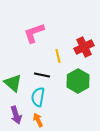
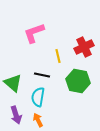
green hexagon: rotated 20 degrees counterclockwise
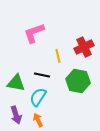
green triangle: moved 3 px right; rotated 30 degrees counterclockwise
cyan semicircle: rotated 24 degrees clockwise
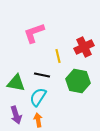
orange arrow: rotated 16 degrees clockwise
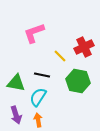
yellow line: moved 2 px right; rotated 32 degrees counterclockwise
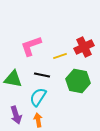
pink L-shape: moved 3 px left, 13 px down
yellow line: rotated 64 degrees counterclockwise
green triangle: moved 3 px left, 4 px up
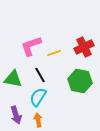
yellow line: moved 6 px left, 3 px up
black line: moved 2 px left; rotated 49 degrees clockwise
green hexagon: moved 2 px right
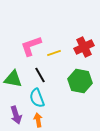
cyan semicircle: moved 1 px left, 1 px down; rotated 54 degrees counterclockwise
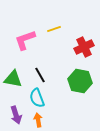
pink L-shape: moved 6 px left, 6 px up
yellow line: moved 24 px up
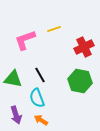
orange arrow: moved 3 px right; rotated 48 degrees counterclockwise
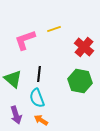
red cross: rotated 24 degrees counterclockwise
black line: moved 1 px left, 1 px up; rotated 35 degrees clockwise
green triangle: rotated 30 degrees clockwise
